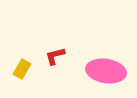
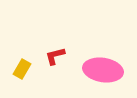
pink ellipse: moved 3 px left, 1 px up
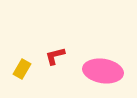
pink ellipse: moved 1 px down
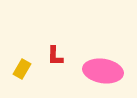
red L-shape: rotated 75 degrees counterclockwise
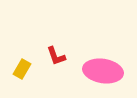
red L-shape: moved 1 px right; rotated 20 degrees counterclockwise
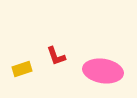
yellow rectangle: rotated 42 degrees clockwise
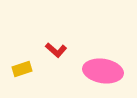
red L-shape: moved 6 px up; rotated 30 degrees counterclockwise
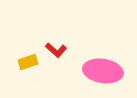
yellow rectangle: moved 6 px right, 7 px up
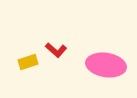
pink ellipse: moved 3 px right, 6 px up
